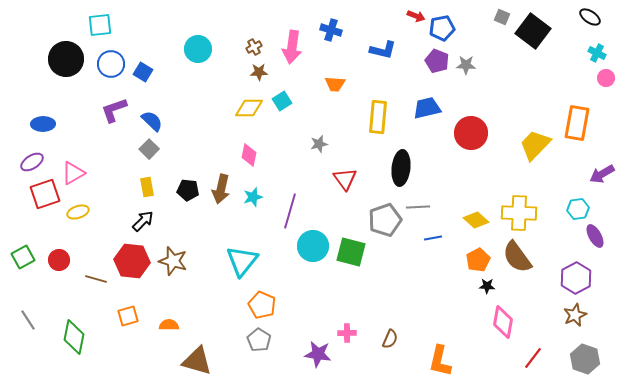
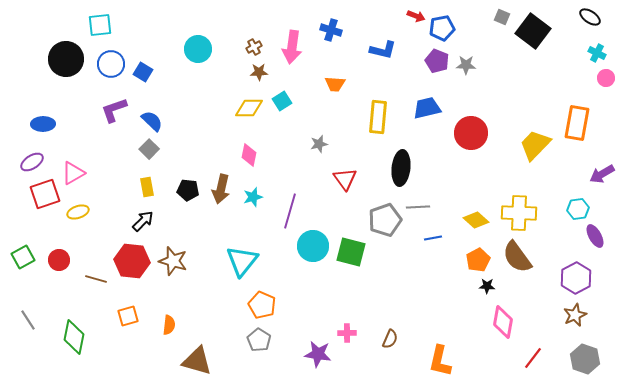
orange semicircle at (169, 325): rotated 96 degrees clockwise
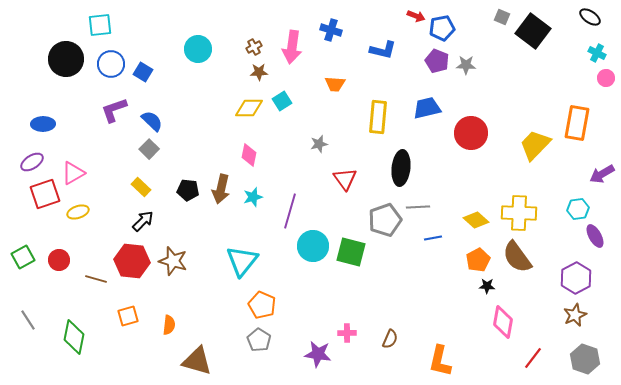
yellow rectangle at (147, 187): moved 6 px left; rotated 36 degrees counterclockwise
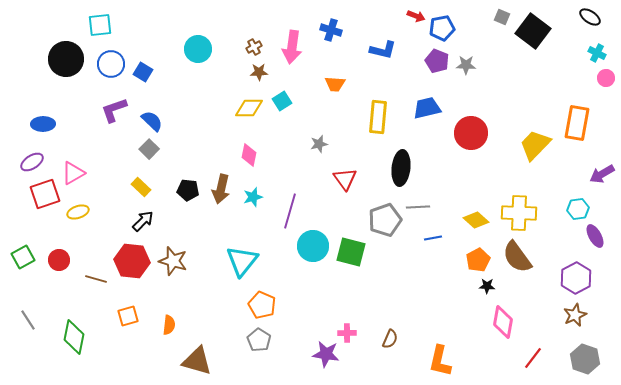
purple star at (318, 354): moved 8 px right
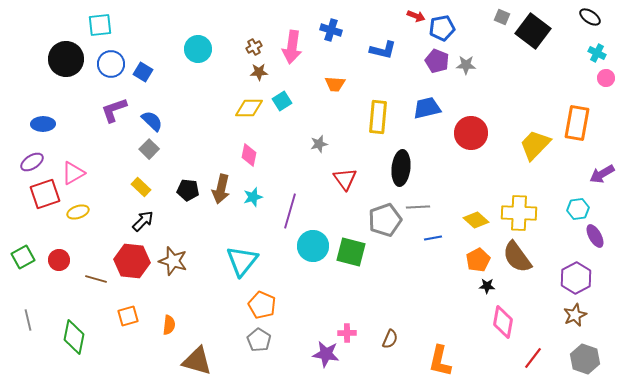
gray line at (28, 320): rotated 20 degrees clockwise
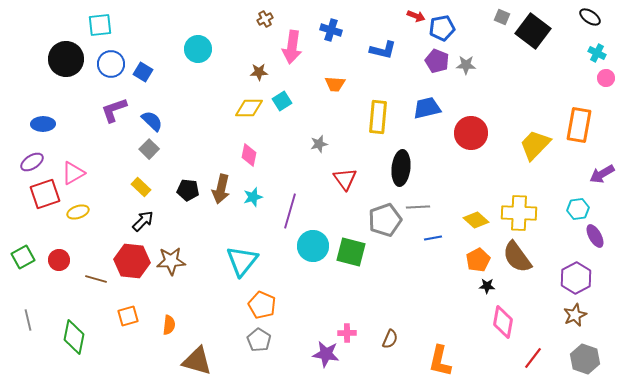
brown cross at (254, 47): moved 11 px right, 28 px up
orange rectangle at (577, 123): moved 2 px right, 2 px down
brown star at (173, 261): moved 2 px left; rotated 20 degrees counterclockwise
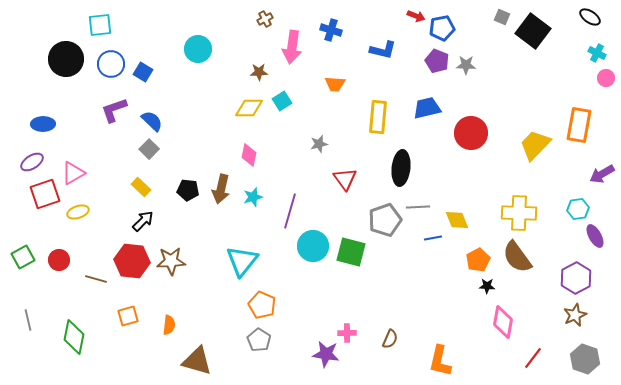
yellow diamond at (476, 220): moved 19 px left; rotated 25 degrees clockwise
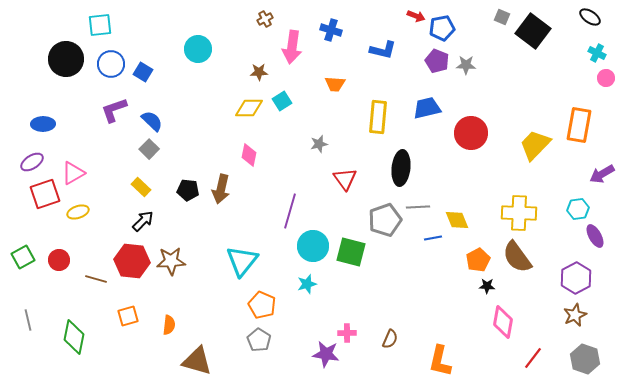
cyan star at (253, 197): moved 54 px right, 87 px down
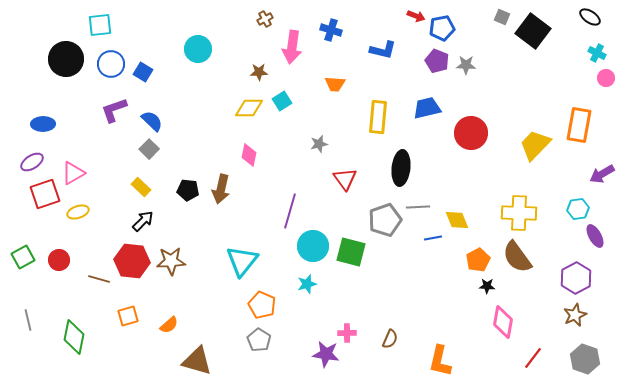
brown line at (96, 279): moved 3 px right
orange semicircle at (169, 325): rotated 42 degrees clockwise
